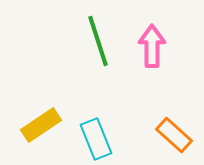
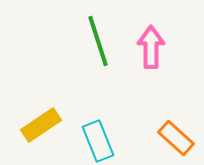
pink arrow: moved 1 px left, 1 px down
orange rectangle: moved 2 px right, 3 px down
cyan rectangle: moved 2 px right, 2 px down
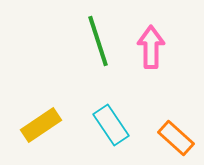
cyan rectangle: moved 13 px right, 16 px up; rotated 12 degrees counterclockwise
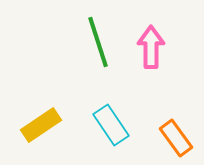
green line: moved 1 px down
orange rectangle: rotated 12 degrees clockwise
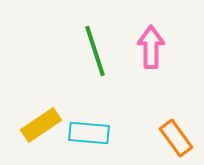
green line: moved 3 px left, 9 px down
cyan rectangle: moved 22 px left, 8 px down; rotated 51 degrees counterclockwise
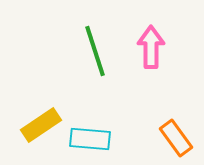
cyan rectangle: moved 1 px right, 6 px down
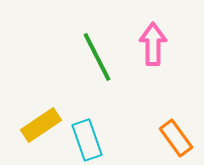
pink arrow: moved 2 px right, 3 px up
green line: moved 2 px right, 6 px down; rotated 9 degrees counterclockwise
cyan rectangle: moved 3 px left, 1 px down; rotated 66 degrees clockwise
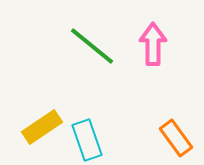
green line: moved 5 px left, 11 px up; rotated 24 degrees counterclockwise
yellow rectangle: moved 1 px right, 2 px down
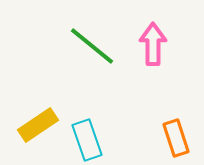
yellow rectangle: moved 4 px left, 2 px up
orange rectangle: rotated 18 degrees clockwise
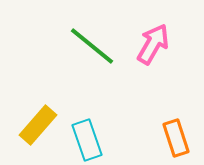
pink arrow: rotated 30 degrees clockwise
yellow rectangle: rotated 15 degrees counterclockwise
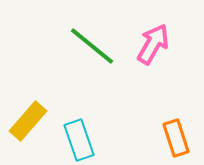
yellow rectangle: moved 10 px left, 4 px up
cyan rectangle: moved 8 px left
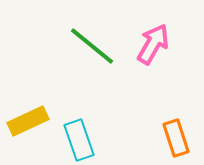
yellow rectangle: rotated 24 degrees clockwise
